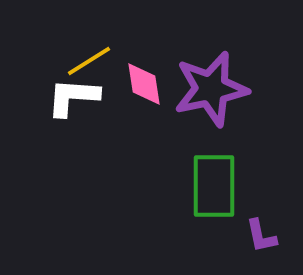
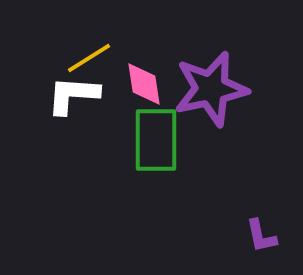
yellow line: moved 3 px up
white L-shape: moved 2 px up
green rectangle: moved 58 px left, 46 px up
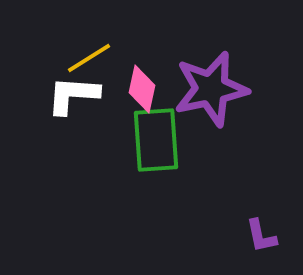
pink diamond: moved 2 px left, 5 px down; rotated 21 degrees clockwise
green rectangle: rotated 4 degrees counterclockwise
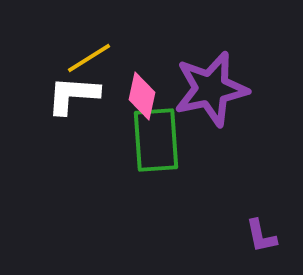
pink diamond: moved 7 px down
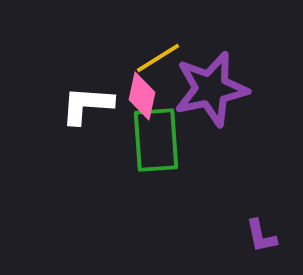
yellow line: moved 69 px right
white L-shape: moved 14 px right, 10 px down
